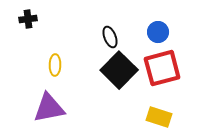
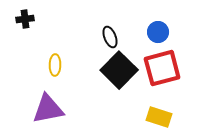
black cross: moved 3 px left
purple triangle: moved 1 px left, 1 px down
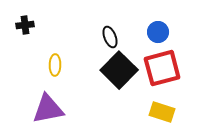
black cross: moved 6 px down
yellow rectangle: moved 3 px right, 5 px up
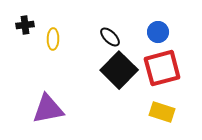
black ellipse: rotated 25 degrees counterclockwise
yellow ellipse: moved 2 px left, 26 px up
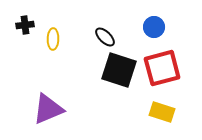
blue circle: moved 4 px left, 5 px up
black ellipse: moved 5 px left
black square: rotated 27 degrees counterclockwise
purple triangle: rotated 12 degrees counterclockwise
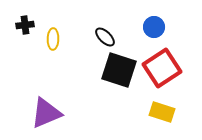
red square: rotated 18 degrees counterclockwise
purple triangle: moved 2 px left, 4 px down
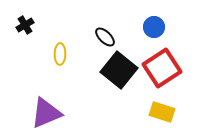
black cross: rotated 24 degrees counterclockwise
yellow ellipse: moved 7 px right, 15 px down
black square: rotated 21 degrees clockwise
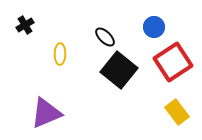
red square: moved 11 px right, 6 px up
yellow rectangle: moved 15 px right; rotated 35 degrees clockwise
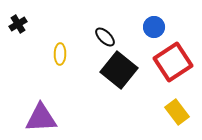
black cross: moved 7 px left, 1 px up
purple triangle: moved 5 px left, 5 px down; rotated 20 degrees clockwise
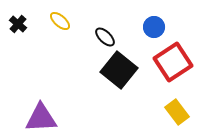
black cross: rotated 18 degrees counterclockwise
yellow ellipse: moved 33 px up; rotated 50 degrees counterclockwise
